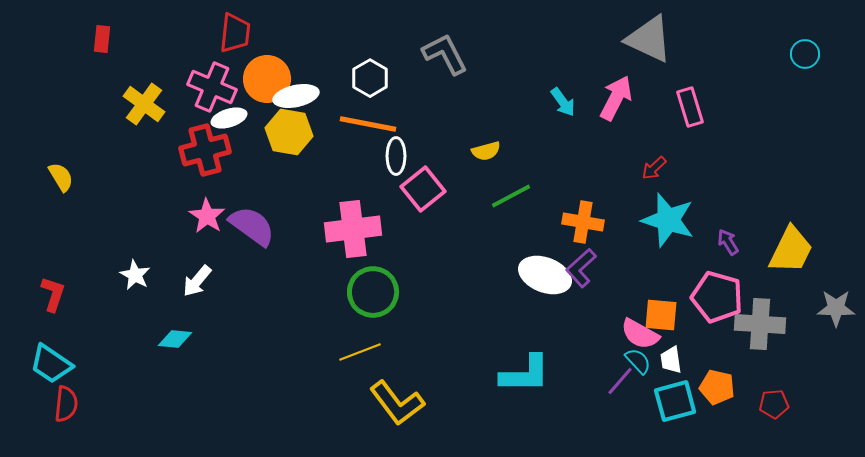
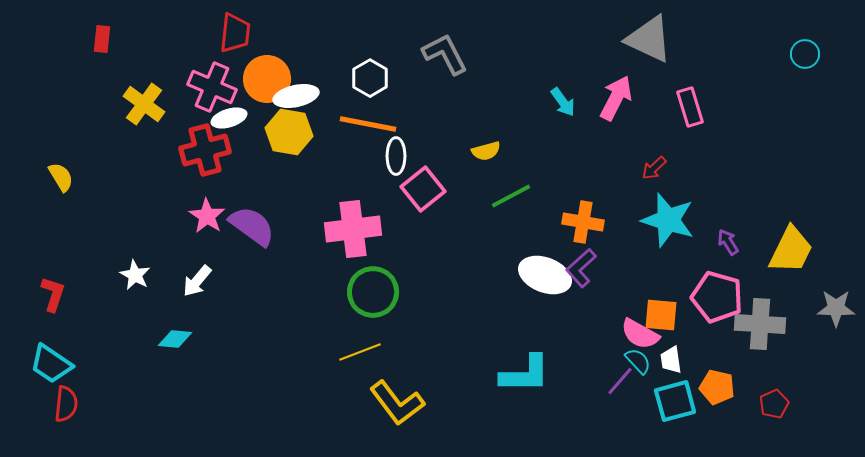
red pentagon at (774, 404): rotated 20 degrees counterclockwise
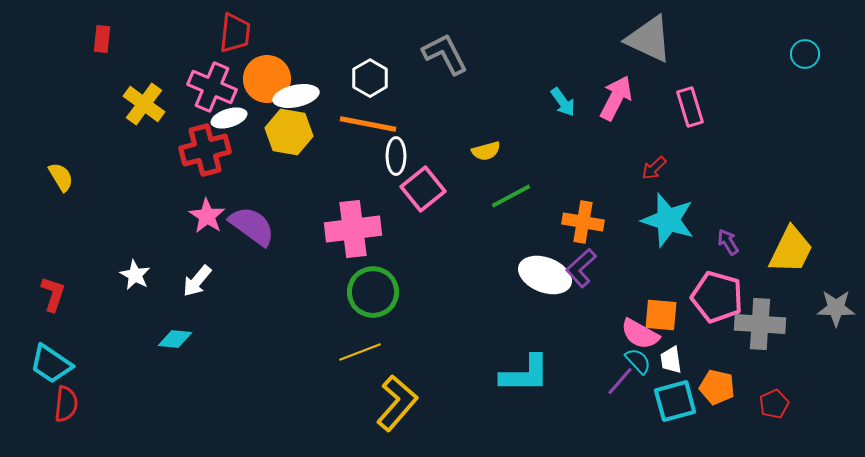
yellow L-shape at (397, 403): rotated 102 degrees counterclockwise
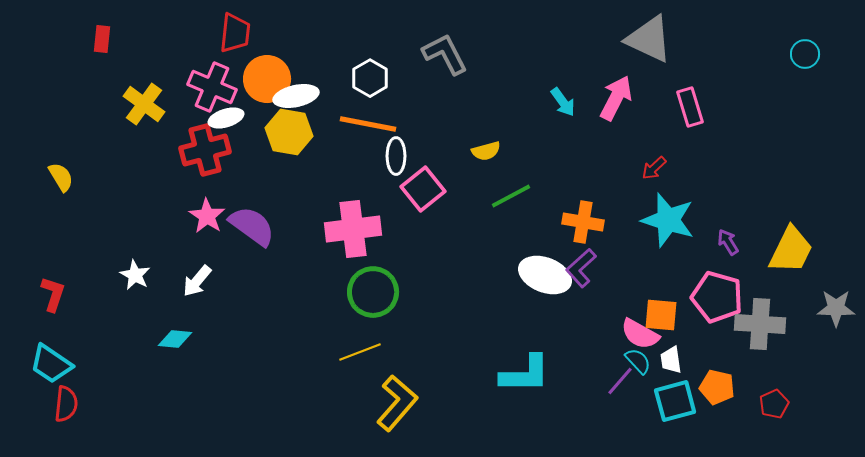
white ellipse at (229, 118): moved 3 px left
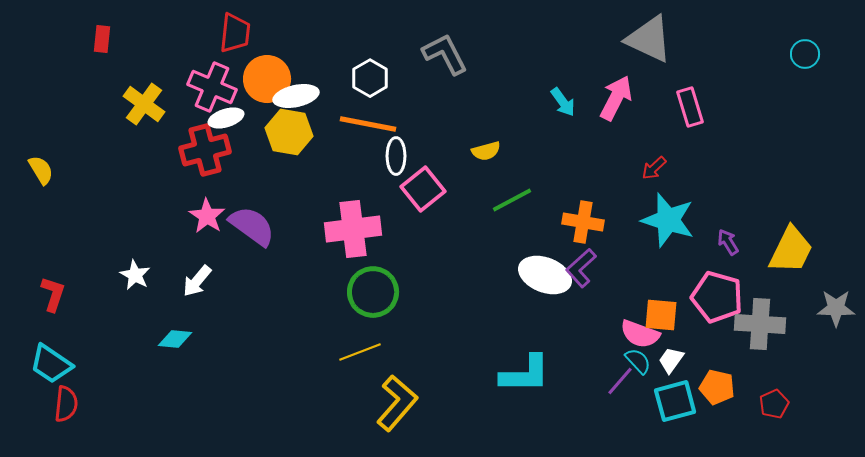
yellow semicircle at (61, 177): moved 20 px left, 7 px up
green line at (511, 196): moved 1 px right, 4 px down
pink semicircle at (640, 334): rotated 9 degrees counterclockwise
white trapezoid at (671, 360): rotated 44 degrees clockwise
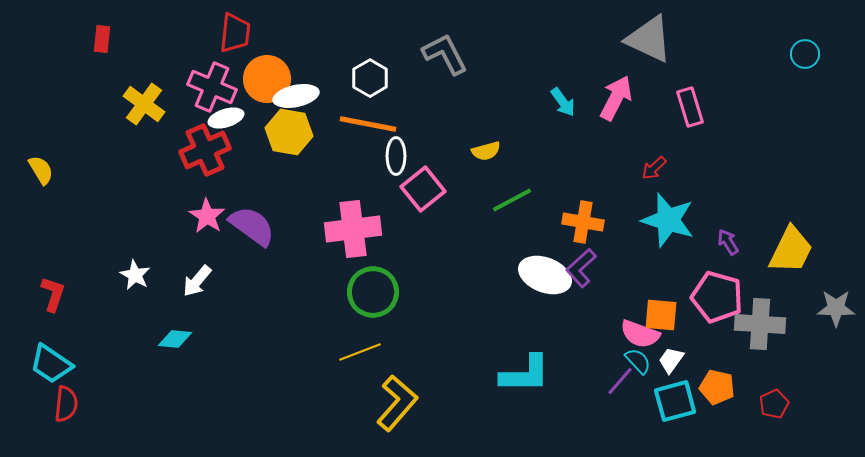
red cross at (205, 150): rotated 9 degrees counterclockwise
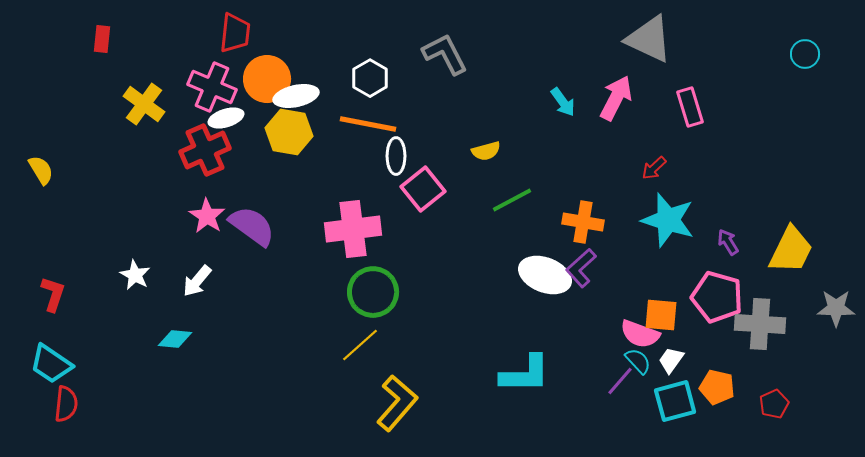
yellow line at (360, 352): moved 7 px up; rotated 21 degrees counterclockwise
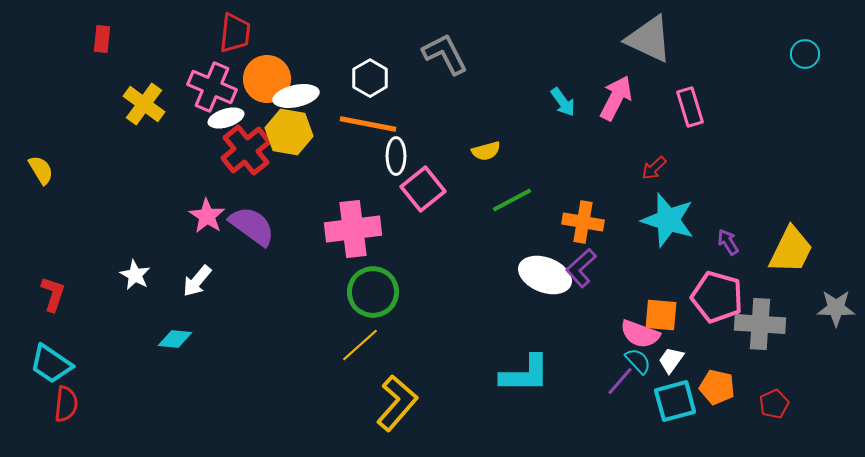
red cross at (205, 150): moved 41 px right; rotated 15 degrees counterclockwise
